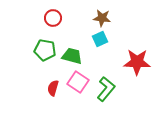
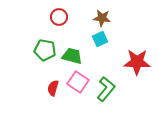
red circle: moved 6 px right, 1 px up
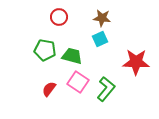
red star: moved 1 px left
red semicircle: moved 4 px left, 1 px down; rotated 21 degrees clockwise
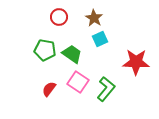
brown star: moved 8 px left; rotated 24 degrees clockwise
green trapezoid: moved 2 px up; rotated 20 degrees clockwise
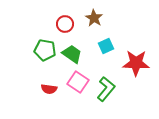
red circle: moved 6 px right, 7 px down
cyan square: moved 6 px right, 7 px down
red star: moved 1 px down
red semicircle: rotated 119 degrees counterclockwise
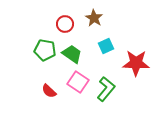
red semicircle: moved 2 px down; rotated 35 degrees clockwise
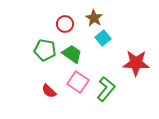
cyan square: moved 3 px left, 8 px up; rotated 14 degrees counterclockwise
